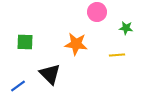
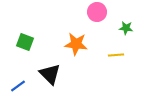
green square: rotated 18 degrees clockwise
yellow line: moved 1 px left
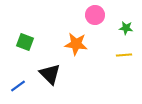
pink circle: moved 2 px left, 3 px down
yellow line: moved 8 px right
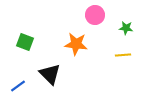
yellow line: moved 1 px left
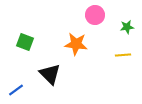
green star: moved 1 px right, 1 px up; rotated 16 degrees counterclockwise
blue line: moved 2 px left, 4 px down
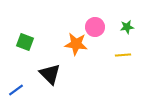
pink circle: moved 12 px down
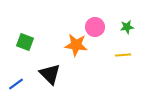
orange star: moved 1 px down
blue line: moved 6 px up
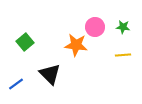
green star: moved 4 px left; rotated 16 degrees clockwise
green square: rotated 30 degrees clockwise
